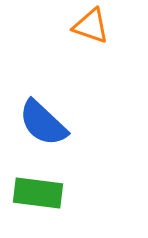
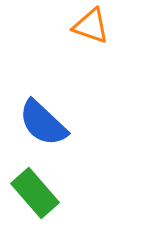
green rectangle: moved 3 px left; rotated 42 degrees clockwise
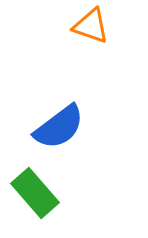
blue semicircle: moved 16 px right, 4 px down; rotated 80 degrees counterclockwise
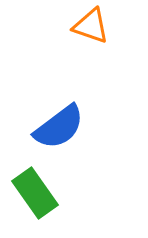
green rectangle: rotated 6 degrees clockwise
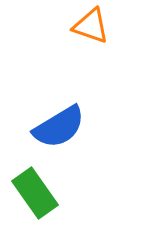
blue semicircle: rotated 6 degrees clockwise
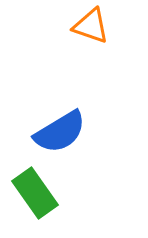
blue semicircle: moved 1 px right, 5 px down
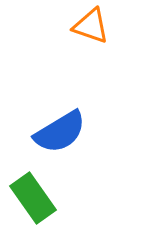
green rectangle: moved 2 px left, 5 px down
